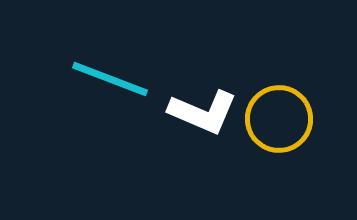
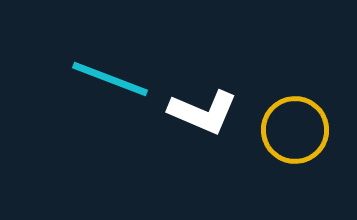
yellow circle: moved 16 px right, 11 px down
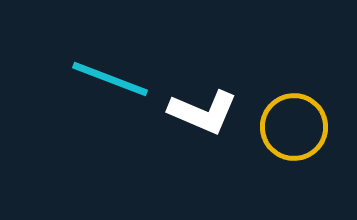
yellow circle: moved 1 px left, 3 px up
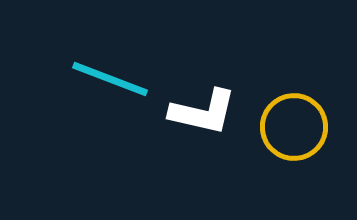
white L-shape: rotated 10 degrees counterclockwise
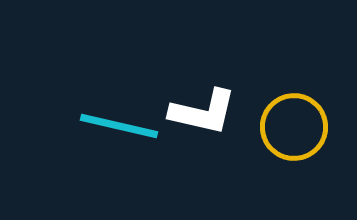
cyan line: moved 9 px right, 47 px down; rotated 8 degrees counterclockwise
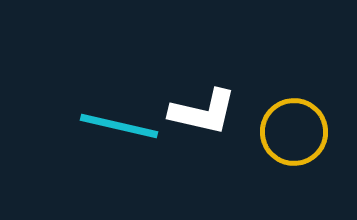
yellow circle: moved 5 px down
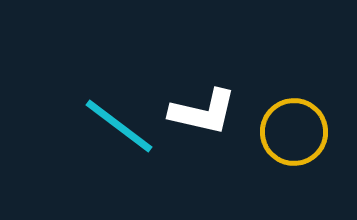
cyan line: rotated 24 degrees clockwise
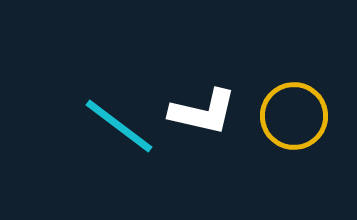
yellow circle: moved 16 px up
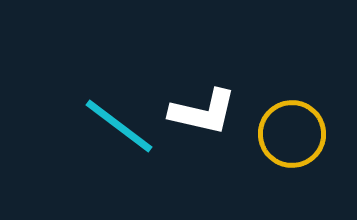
yellow circle: moved 2 px left, 18 px down
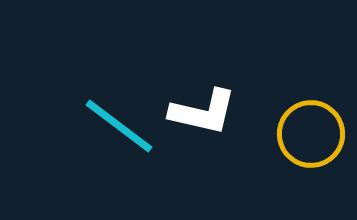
yellow circle: moved 19 px right
